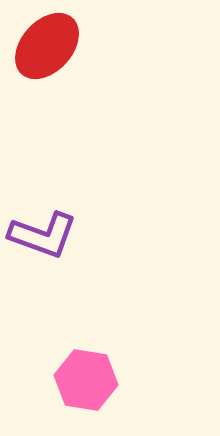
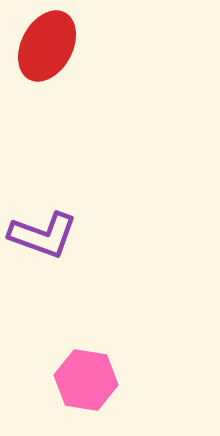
red ellipse: rotated 14 degrees counterclockwise
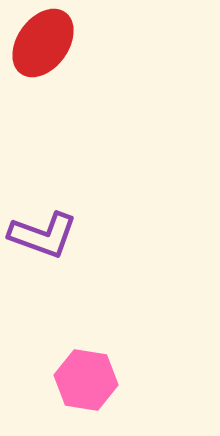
red ellipse: moved 4 px left, 3 px up; rotated 8 degrees clockwise
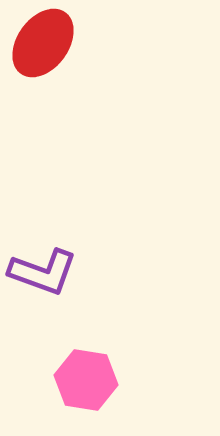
purple L-shape: moved 37 px down
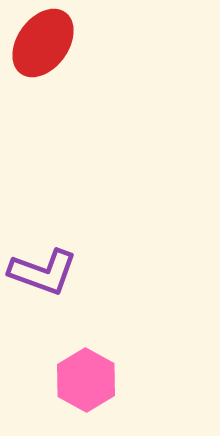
pink hexagon: rotated 20 degrees clockwise
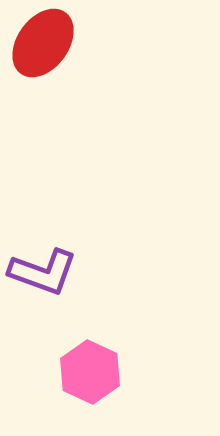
pink hexagon: moved 4 px right, 8 px up; rotated 4 degrees counterclockwise
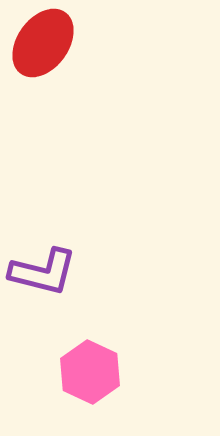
purple L-shape: rotated 6 degrees counterclockwise
